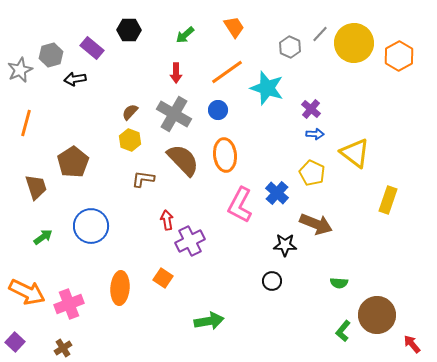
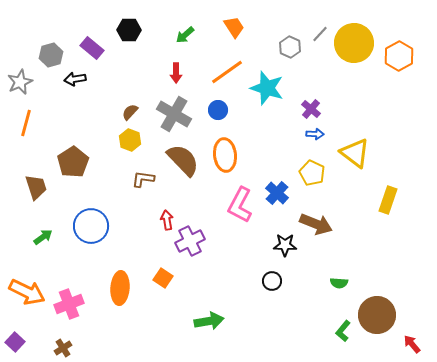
gray star at (20, 70): moved 12 px down
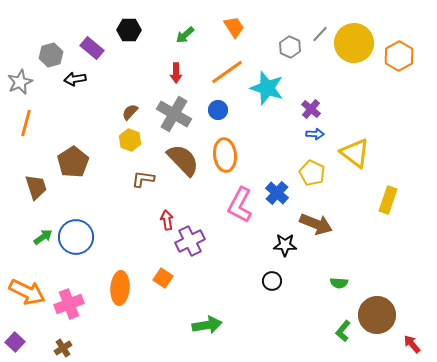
blue circle at (91, 226): moved 15 px left, 11 px down
green arrow at (209, 321): moved 2 px left, 4 px down
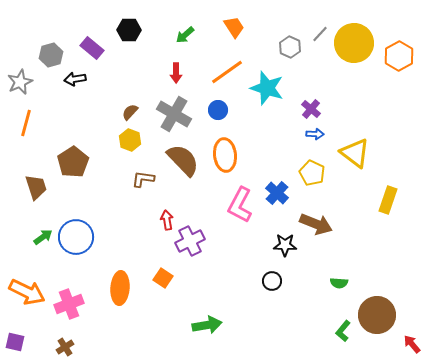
purple square at (15, 342): rotated 30 degrees counterclockwise
brown cross at (63, 348): moved 2 px right, 1 px up
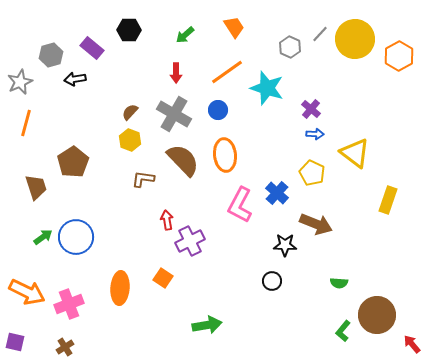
yellow circle at (354, 43): moved 1 px right, 4 px up
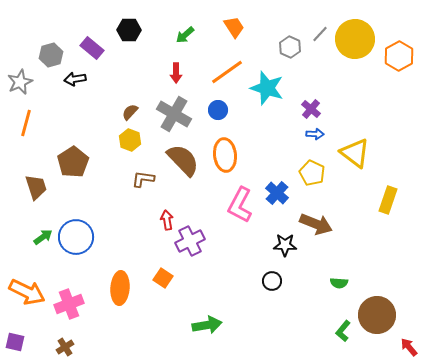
red arrow at (412, 344): moved 3 px left, 3 px down
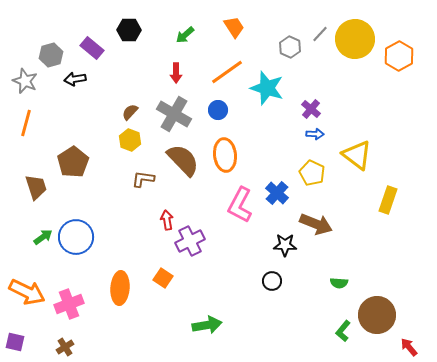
gray star at (20, 82): moved 5 px right, 1 px up; rotated 25 degrees counterclockwise
yellow triangle at (355, 153): moved 2 px right, 2 px down
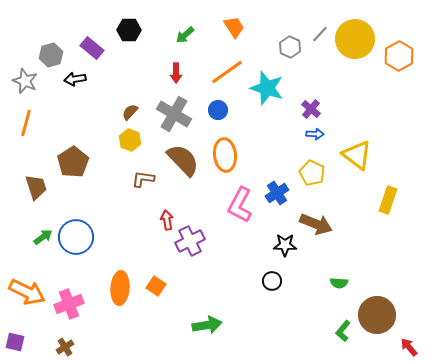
blue cross at (277, 193): rotated 15 degrees clockwise
orange square at (163, 278): moved 7 px left, 8 px down
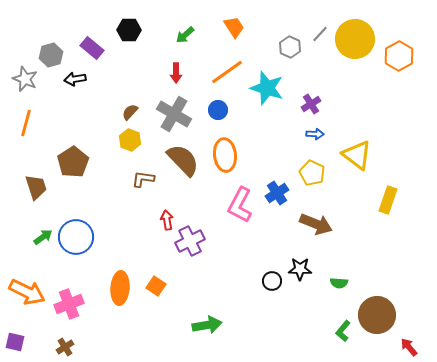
gray star at (25, 81): moved 2 px up
purple cross at (311, 109): moved 5 px up; rotated 18 degrees clockwise
black star at (285, 245): moved 15 px right, 24 px down
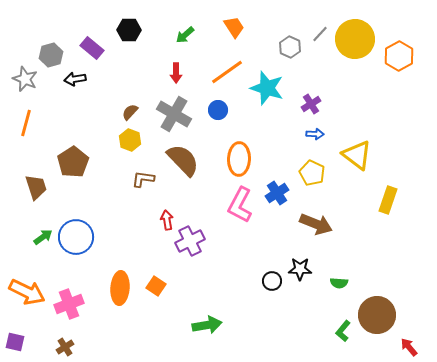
orange ellipse at (225, 155): moved 14 px right, 4 px down; rotated 8 degrees clockwise
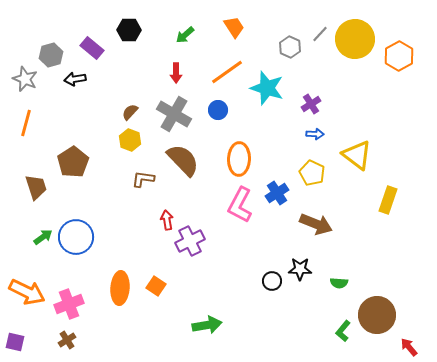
brown cross at (65, 347): moved 2 px right, 7 px up
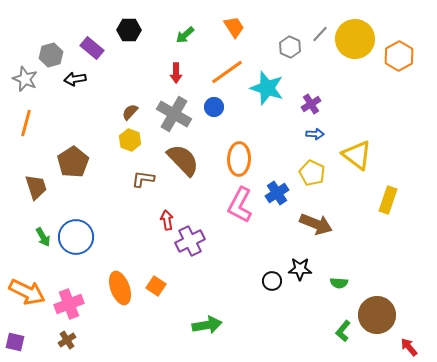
blue circle at (218, 110): moved 4 px left, 3 px up
green arrow at (43, 237): rotated 96 degrees clockwise
orange ellipse at (120, 288): rotated 24 degrees counterclockwise
